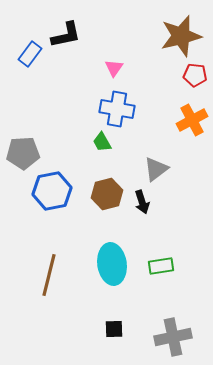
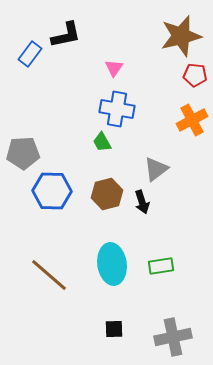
blue hexagon: rotated 12 degrees clockwise
brown line: rotated 63 degrees counterclockwise
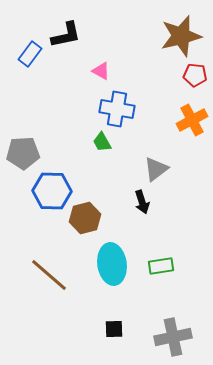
pink triangle: moved 13 px left, 3 px down; rotated 36 degrees counterclockwise
brown hexagon: moved 22 px left, 24 px down
